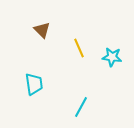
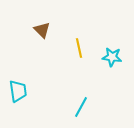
yellow line: rotated 12 degrees clockwise
cyan trapezoid: moved 16 px left, 7 px down
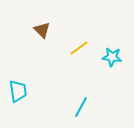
yellow line: rotated 66 degrees clockwise
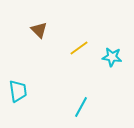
brown triangle: moved 3 px left
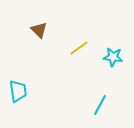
cyan star: moved 1 px right
cyan line: moved 19 px right, 2 px up
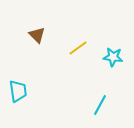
brown triangle: moved 2 px left, 5 px down
yellow line: moved 1 px left
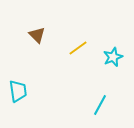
cyan star: rotated 30 degrees counterclockwise
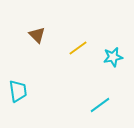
cyan star: rotated 12 degrees clockwise
cyan line: rotated 25 degrees clockwise
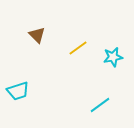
cyan trapezoid: rotated 80 degrees clockwise
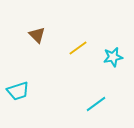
cyan line: moved 4 px left, 1 px up
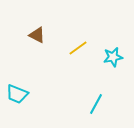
brown triangle: rotated 18 degrees counterclockwise
cyan trapezoid: moved 1 px left, 3 px down; rotated 40 degrees clockwise
cyan line: rotated 25 degrees counterclockwise
